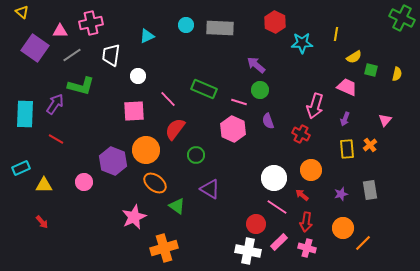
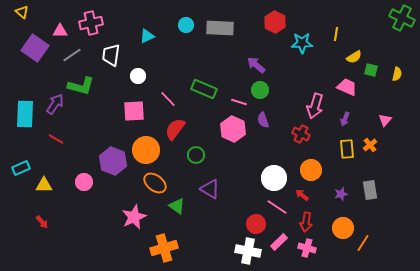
purple semicircle at (268, 121): moved 5 px left, 1 px up
orange line at (363, 243): rotated 12 degrees counterclockwise
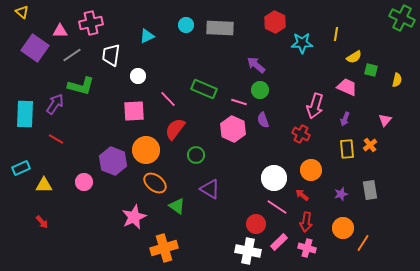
yellow semicircle at (397, 74): moved 6 px down
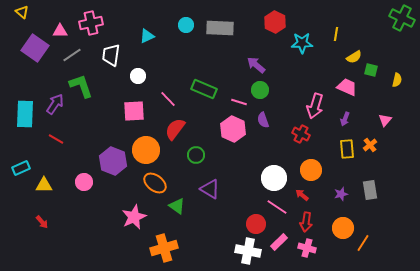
green L-shape at (81, 86): rotated 124 degrees counterclockwise
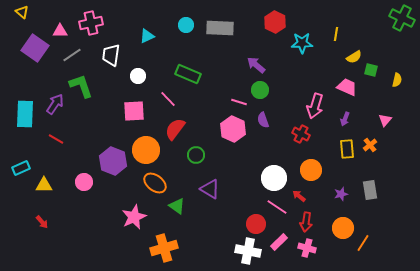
green rectangle at (204, 89): moved 16 px left, 15 px up
red arrow at (302, 195): moved 3 px left, 1 px down
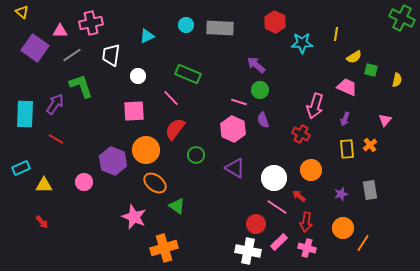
pink line at (168, 99): moved 3 px right, 1 px up
purple triangle at (210, 189): moved 25 px right, 21 px up
pink star at (134, 217): rotated 25 degrees counterclockwise
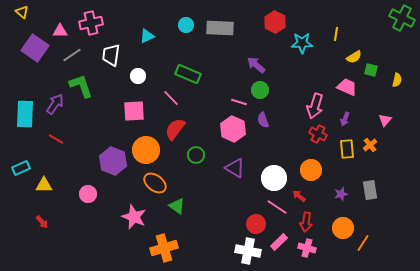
red cross at (301, 134): moved 17 px right
pink circle at (84, 182): moved 4 px right, 12 px down
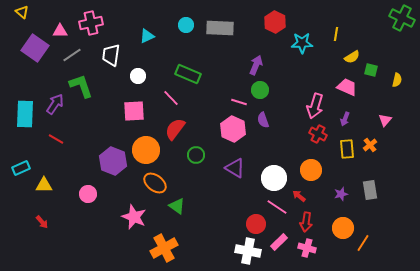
yellow semicircle at (354, 57): moved 2 px left
purple arrow at (256, 65): rotated 72 degrees clockwise
orange cross at (164, 248): rotated 12 degrees counterclockwise
